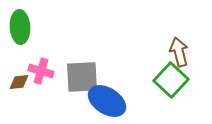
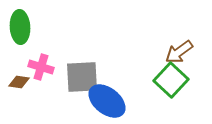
brown arrow: rotated 112 degrees counterclockwise
pink cross: moved 4 px up
brown diamond: rotated 15 degrees clockwise
blue ellipse: rotated 6 degrees clockwise
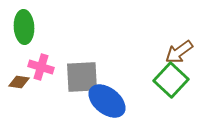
green ellipse: moved 4 px right
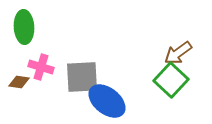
brown arrow: moved 1 px left, 1 px down
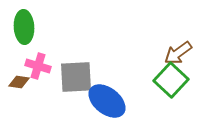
pink cross: moved 3 px left, 1 px up
gray square: moved 6 px left
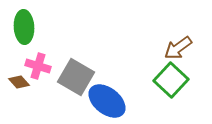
brown arrow: moved 5 px up
gray square: rotated 33 degrees clockwise
brown diamond: rotated 40 degrees clockwise
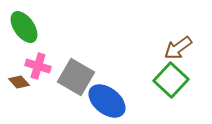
green ellipse: rotated 32 degrees counterclockwise
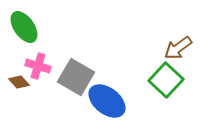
green square: moved 5 px left
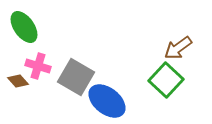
brown diamond: moved 1 px left, 1 px up
